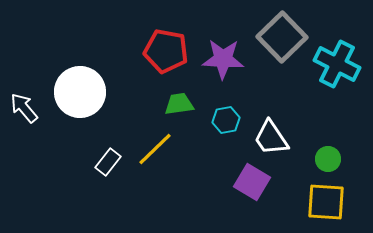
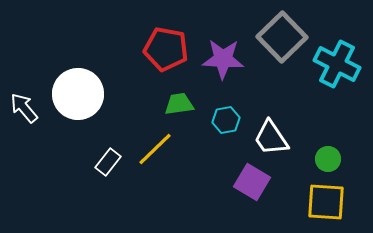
red pentagon: moved 2 px up
white circle: moved 2 px left, 2 px down
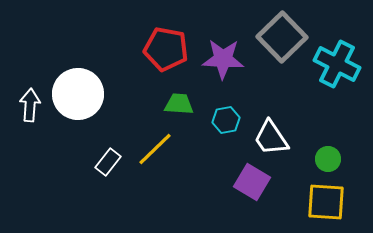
green trapezoid: rotated 12 degrees clockwise
white arrow: moved 6 px right, 3 px up; rotated 44 degrees clockwise
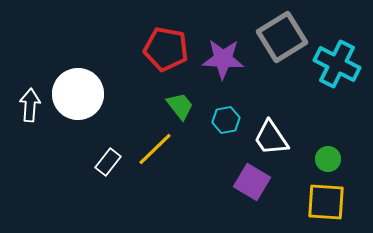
gray square: rotated 12 degrees clockwise
green trapezoid: moved 1 px right, 2 px down; rotated 48 degrees clockwise
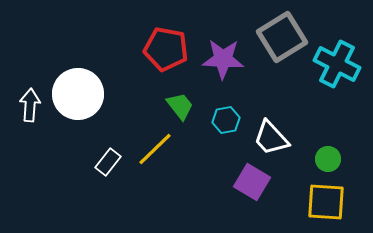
white trapezoid: rotated 9 degrees counterclockwise
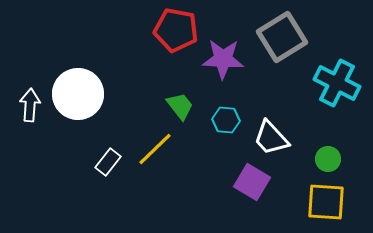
red pentagon: moved 10 px right, 19 px up
cyan cross: moved 19 px down
cyan hexagon: rotated 16 degrees clockwise
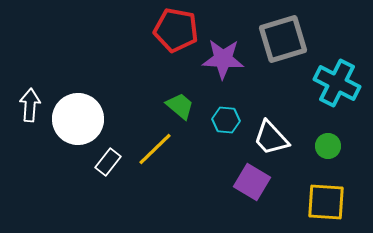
gray square: moved 1 px right, 2 px down; rotated 15 degrees clockwise
white circle: moved 25 px down
green trapezoid: rotated 12 degrees counterclockwise
green circle: moved 13 px up
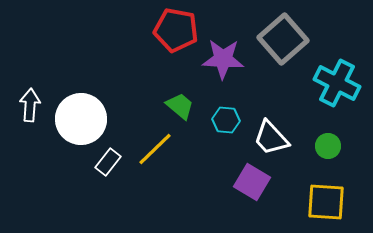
gray square: rotated 24 degrees counterclockwise
white circle: moved 3 px right
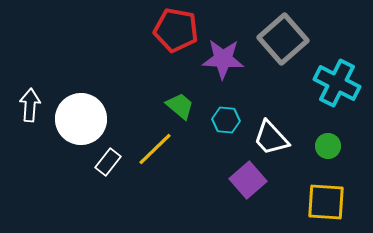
purple square: moved 4 px left, 2 px up; rotated 18 degrees clockwise
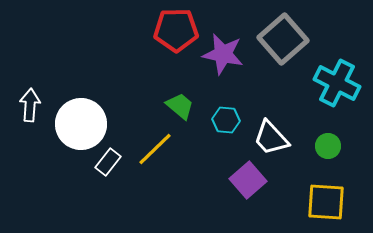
red pentagon: rotated 12 degrees counterclockwise
purple star: moved 5 px up; rotated 9 degrees clockwise
white circle: moved 5 px down
